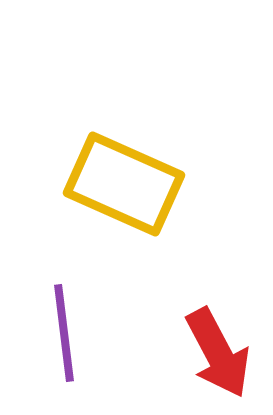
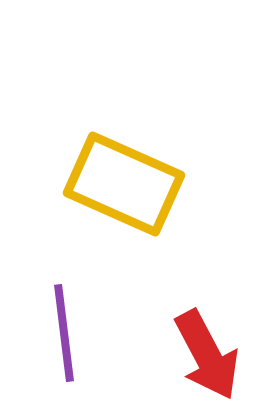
red arrow: moved 11 px left, 2 px down
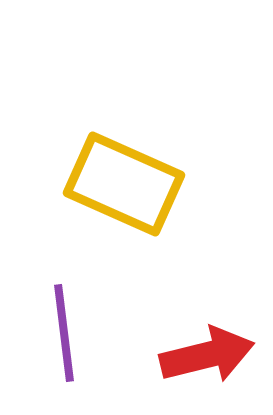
red arrow: rotated 76 degrees counterclockwise
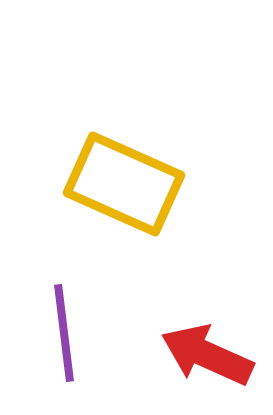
red arrow: rotated 142 degrees counterclockwise
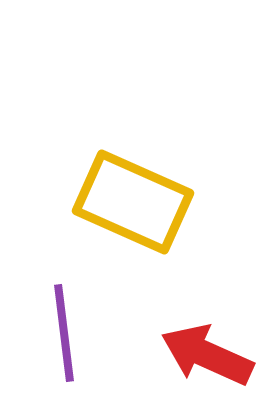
yellow rectangle: moved 9 px right, 18 px down
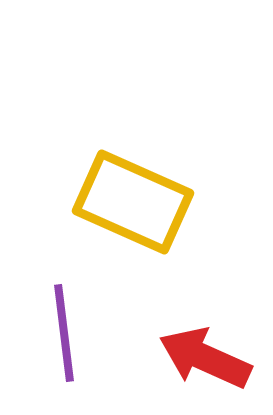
red arrow: moved 2 px left, 3 px down
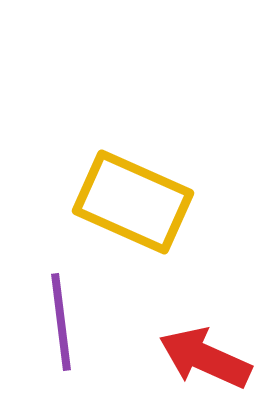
purple line: moved 3 px left, 11 px up
